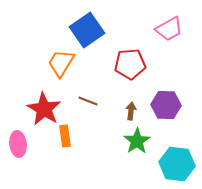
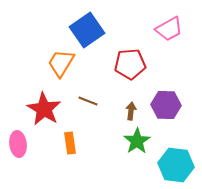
orange rectangle: moved 5 px right, 7 px down
cyan hexagon: moved 1 px left, 1 px down
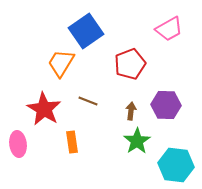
blue square: moved 1 px left, 1 px down
red pentagon: rotated 16 degrees counterclockwise
orange rectangle: moved 2 px right, 1 px up
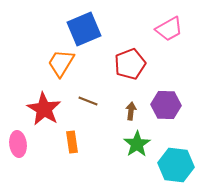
blue square: moved 2 px left, 2 px up; rotated 12 degrees clockwise
green star: moved 3 px down
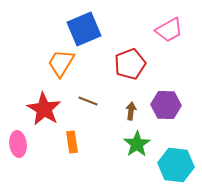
pink trapezoid: moved 1 px down
